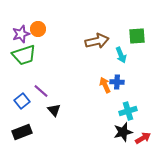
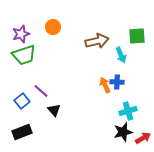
orange circle: moved 15 px right, 2 px up
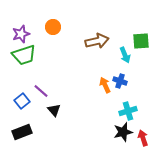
green square: moved 4 px right, 5 px down
cyan arrow: moved 4 px right
blue cross: moved 3 px right, 1 px up; rotated 16 degrees clockwise
red arrow: rotated 77 degrees counterclockwise
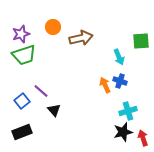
brown arrow: moved 16 px left, 3 px up
cyan arrow: moved 6 px left, 2 px down
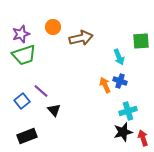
black rectangle: moved 5 px right, 4 px down
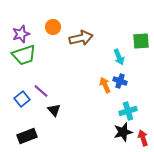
blue square: moved 2 px up
